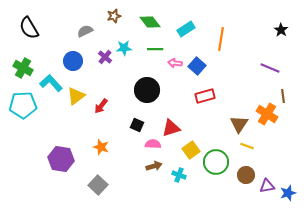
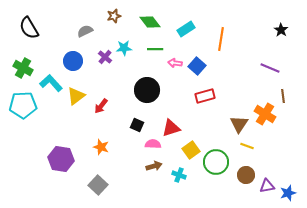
orange cross: moved 2 px left
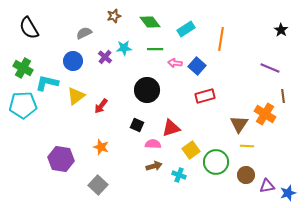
gray semicircle: moved 1 px left, 2 px down
cyan L-shape: moved 4 px left; rotated 35 degrees counterclockwise
yellow line: rotated 16 degrees counterclockwise
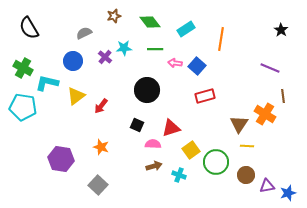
cyan pentagon: moved 2 px down; rotated 12 degrees clockwise
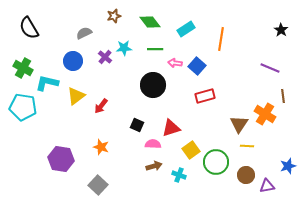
black circle: moved 6 px right, 5 px up
blue star: moved 27 px up
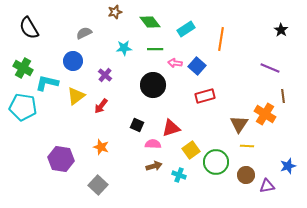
brown star: moved 1 px right, 4 px up
purple cross: moved 18 px down
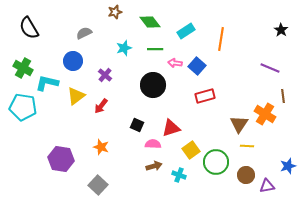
cyan rectangle: moved 2 px down
cyan star: rotated 14 degrees counterclockwise
